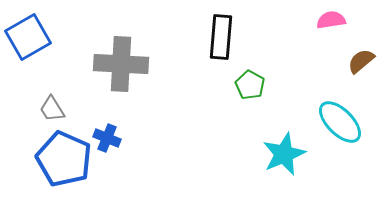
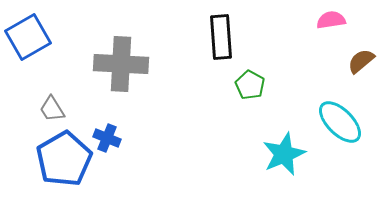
black rectangle: rotated 9 degrees counterclockwise
blue pentagon: rotated 18 degrees clockwise
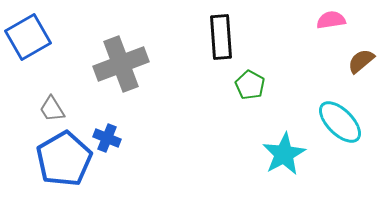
gray cross: rotated 24 degrees counterclockwise
cyan star: rotated 6 degrees counterclockwise
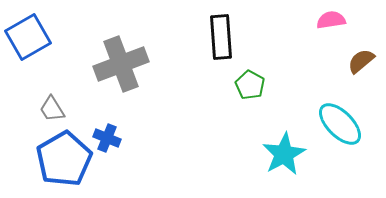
cyan ellipse: moved 2 px down
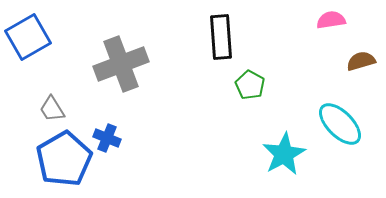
brown semicircle: rotated 24 degrees clockwise
